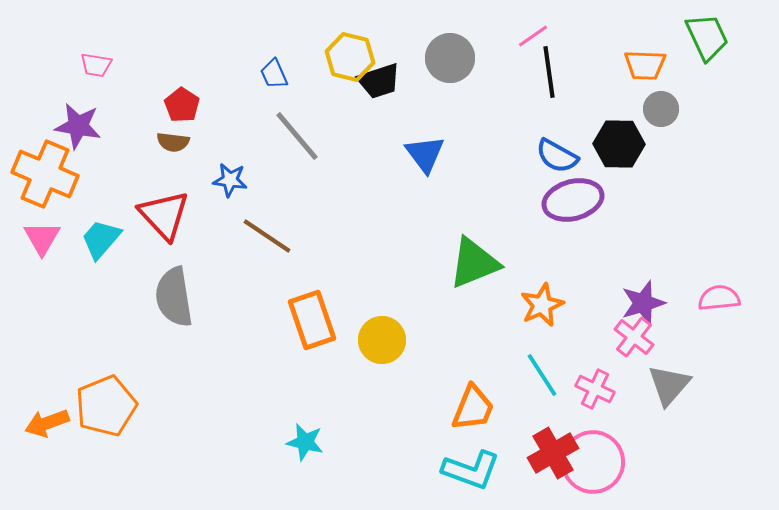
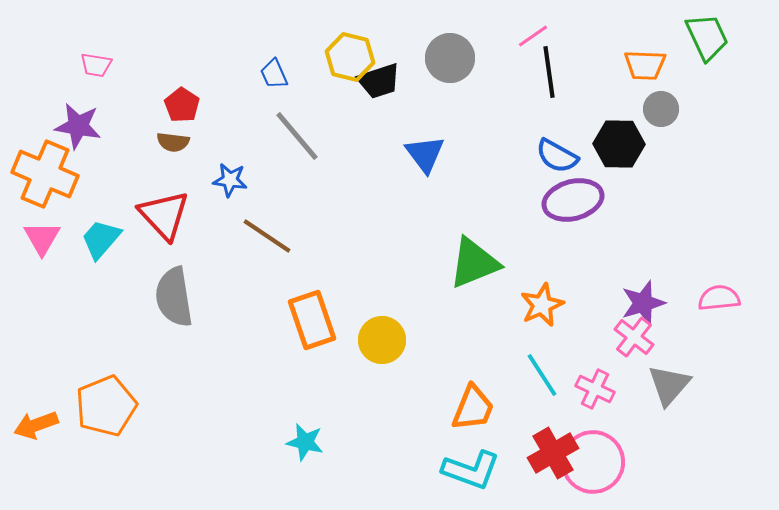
orange arrow at (47, 423): moved 11 px left, 2 px down
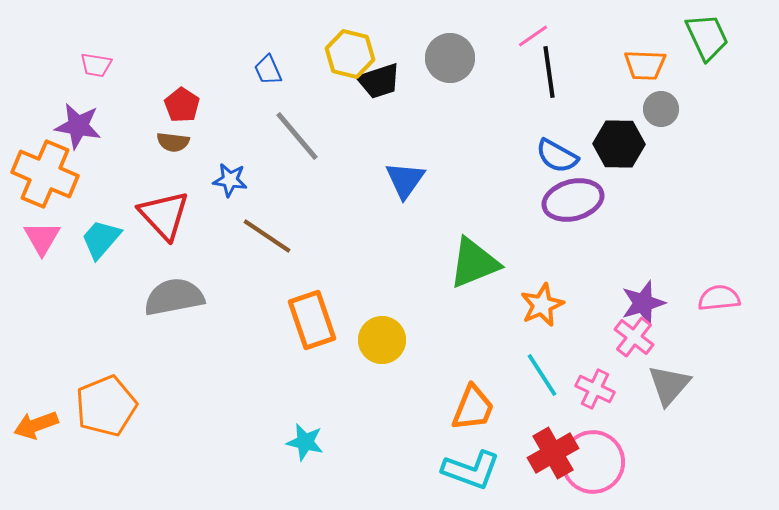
yellow hexagon at (350, 57): moved 3 px up
blue trapezoid at (274, 74): moved 6 px left, 4 px up
blue triangle at (425, 154): moved 20 px left, 26 px down; rotated 12 degrees clockwise
gray semicircle at (174, 297): rotated 88 degrees clockwise
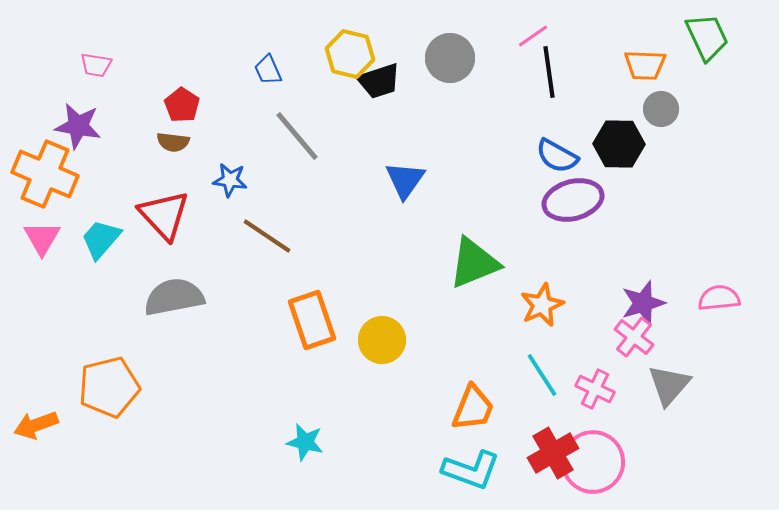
orange pentagon at (106, 406): moved 3 px right, 19 px up; rotated 8 degrees clockwise
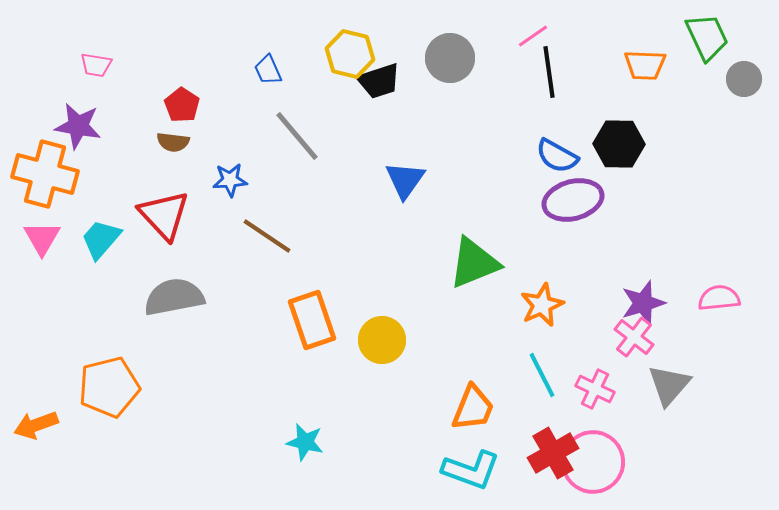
gray circle at (661, 109): moved 83 px right, 30 px up
orange cross at (45, 174): rotated 8 degrees counterclockwise
blue star at (230, 180): rotated 12 degrees counterclockwise
cyan line at (542, 375): rotated 6 degrees clockwise
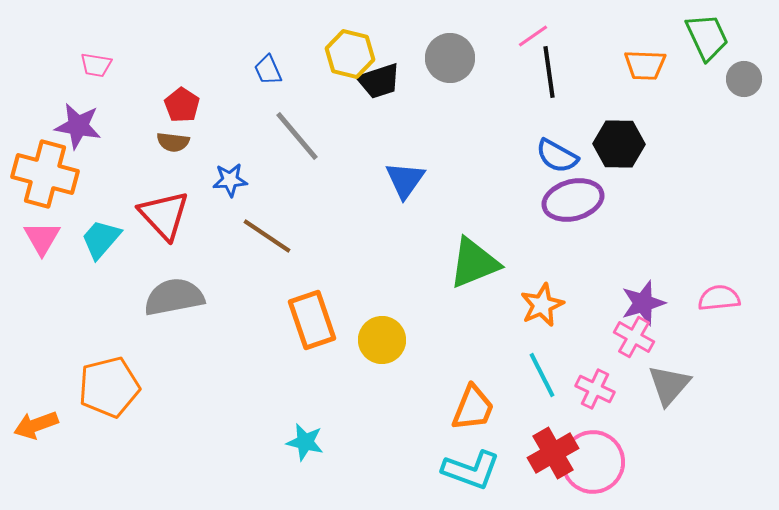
pink cross at (634, 337): rotated 9 degrees counterclockwise
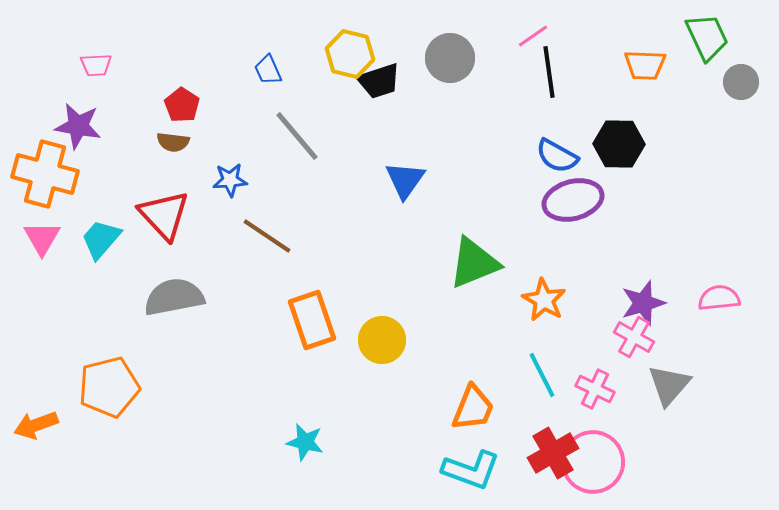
pink trapezoid at (96, 65): rotated 12 degrees counterclockwise
gray circle at (744, 79): moved 3 px left, 3 px down
orange star at (542, 305): moved 2 px right, 5 px up; rotated 18 degrees counterclockwise
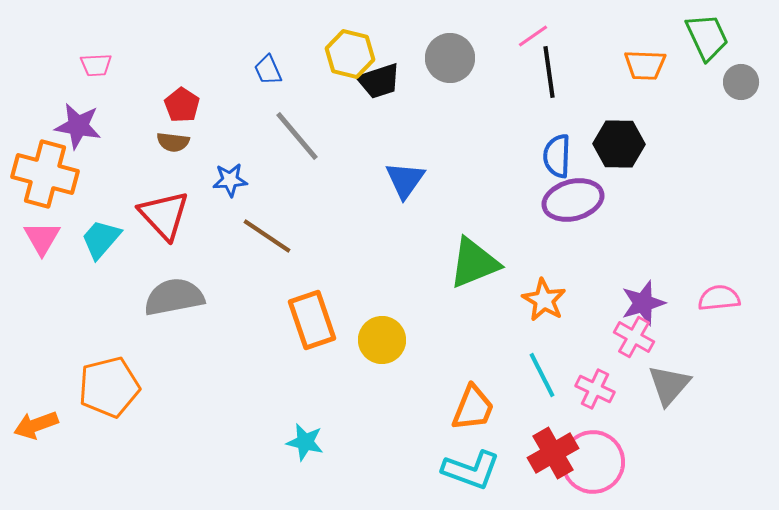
blue semicircle at (557, 156): rotated 63 degrees clockwise
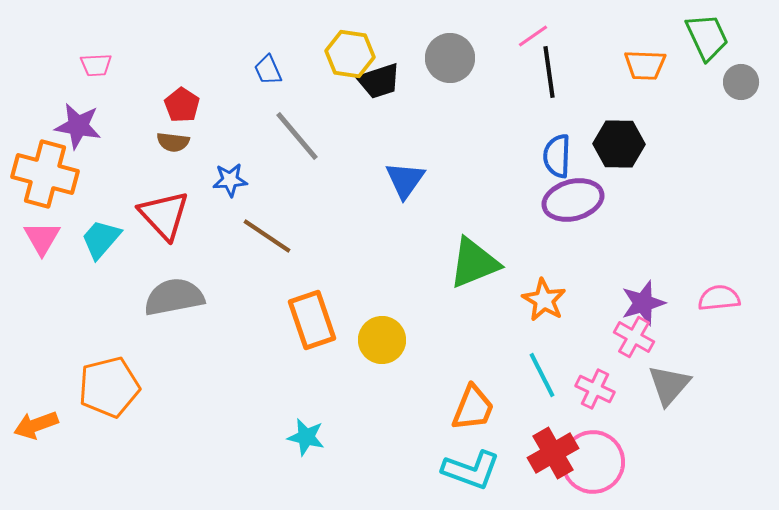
yellow hexagon at (350, 54): rotated 6 degrees counterclockwise
cyan star at (305, 442): moved 1 px right, 5 px up
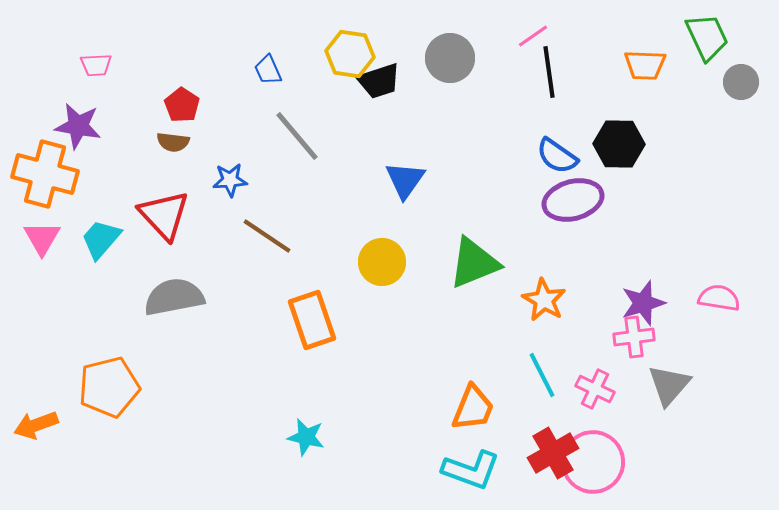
blue semicircle at (557, 156): rotated 57 degrees counterclockwise
pink semicircle at (719, 298): rotated 15 degrees clockwise
pink cross at (634, 337): rotated 36 degrees counterclockwise
yellow circle at (382, 340): moved 78 px up
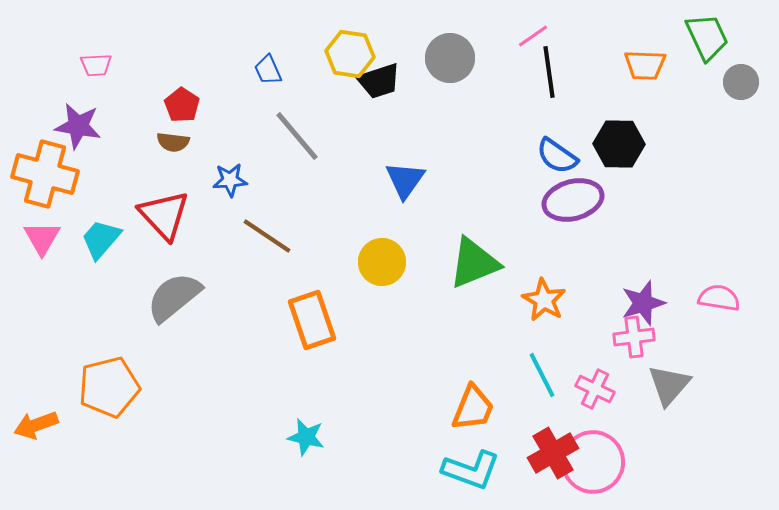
gray semicircle at (174, 297): rotated 28 degrees counterclockwise
